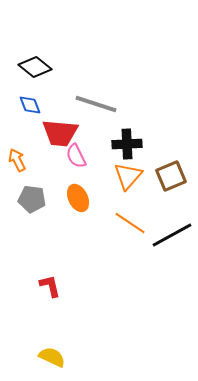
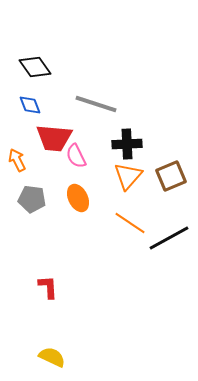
black diamond: rotated 16 degrees clockwise
red trapezoid: moved 6 px left, 5 px down
black line: moved 3 px left, 3 px down
red L-shape: moved 2 px left, 1 px down; rotated 10 degrees clockwise
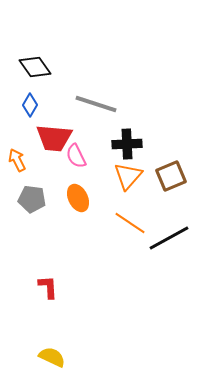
blue diamond: rotated 50 degrees clockwise
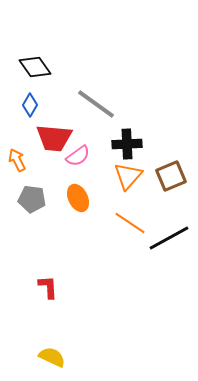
gray line: rotated 18 degrees clockwise
pink semicircle: moved 2 px right; rotated 100 degrees counterclockwise
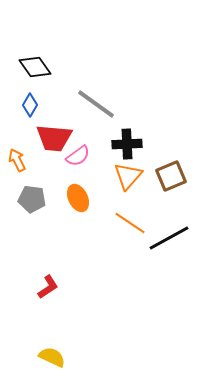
red L-shape: rotated 60 degrees clockwise
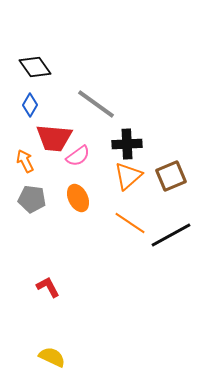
orange arrow: moved 8 px right, 1 px down
orange triangle: rotated 8 degrees clockwise
black line: moved 2 px right, 3 px up
red L-shape: rotated 85 degrees counterclockwise
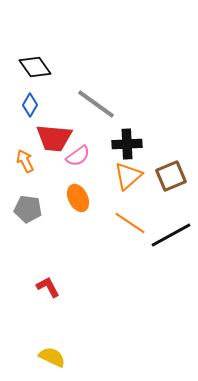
gray pentagon: moved 4 px left, 10 px down
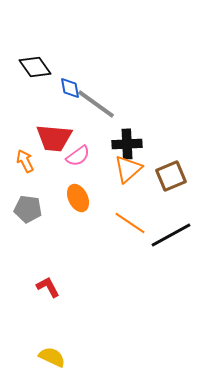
blue diamond: moved 40 px right, 17 px up; rotated 40 degrees counterclockwise
orange triangle: moved 7 px up
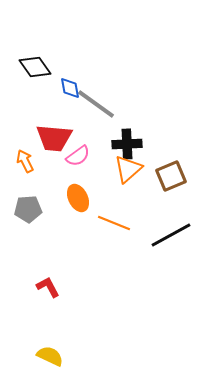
gray pentagon: rotated 12 degrees counterclockwise
orange line: moved 16 px left; rotated 12 degrees counterclockwise
yellow semicircle: moved 2 px left, 1 px up
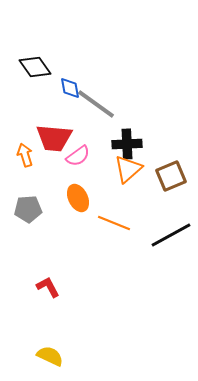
orange arrow: moved 6 px up; rotated 10 degrees clockwise
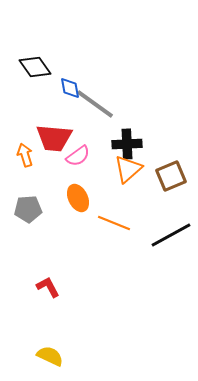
gray line: moved 1 px left
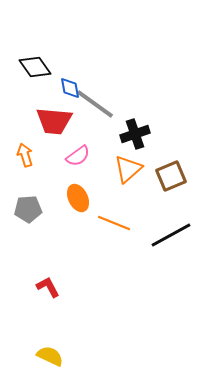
red trapezoid: moved 17 px up
black cross: moved 8 px right, 10 px up; rotated 16 degrees counterclockwise
